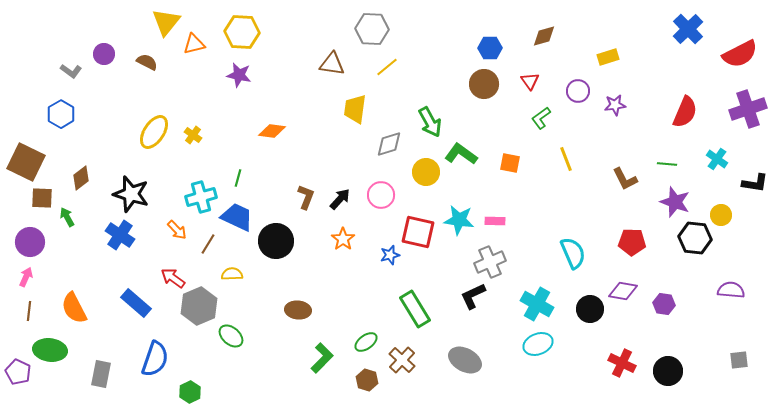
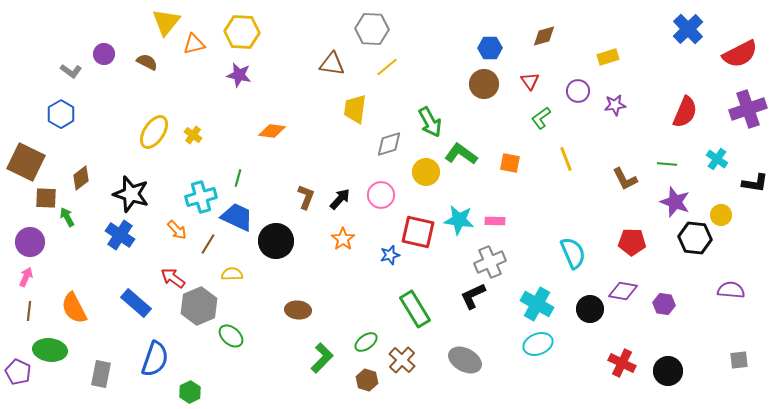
brown square at (42, 198): moved 4 px right
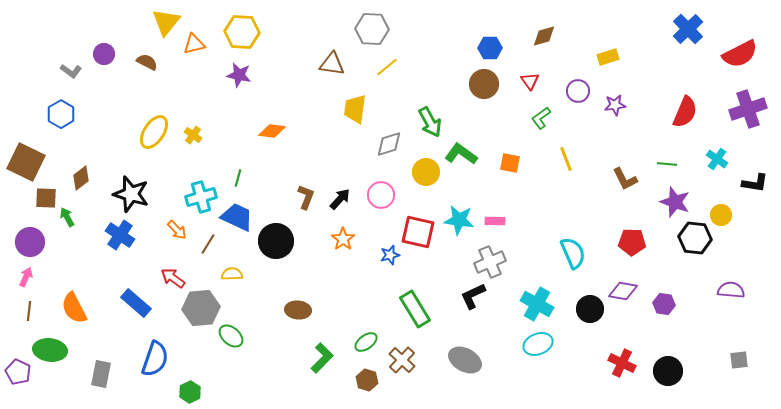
gray hexagon at (199, 306): moved 2 px right, 2 px down; rotated 18 degrees clockwise
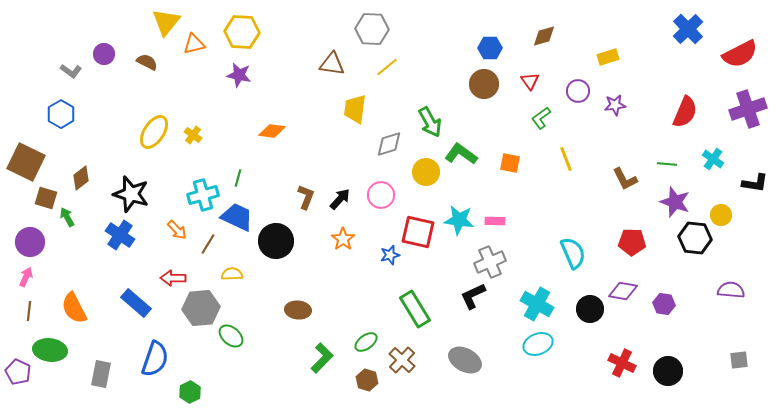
cyan cross at (717, 159): moved 4 px left
cyan cross at (201, 197): moved 2 px right, 2 px up
brown square at (46, 198): rotated 15 degrees clockwise
red arrow at (173, 278): rotated 35 degrees counterclockwise
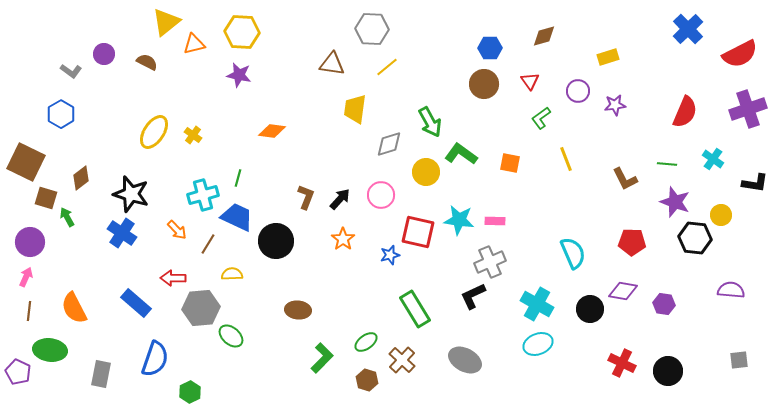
yellow triangle at (166, 22): rotated 12 degrees clockwise
blue cross at (120, 235): moved 2 px right, 2 px up
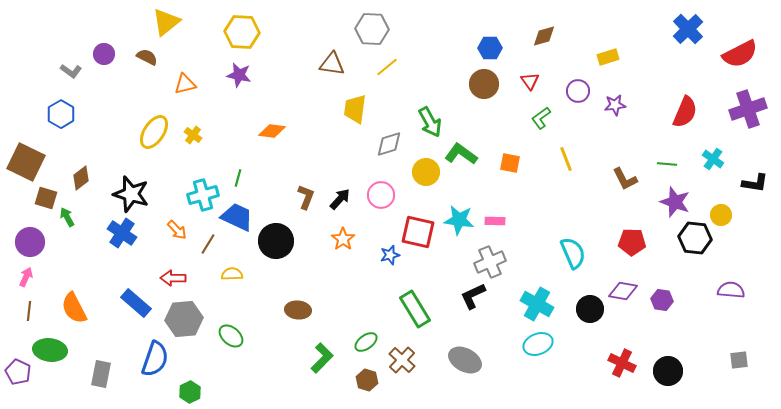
orange triangle at (194, 44): moved 9 px left, 40 px down
brown semicircle at (147, 62): moved 5 px up
purple hexagon at (664, 304): moved 2 px left, 4 px up
gray hexagon at (201, 308): moved 17 px left, 11 px down
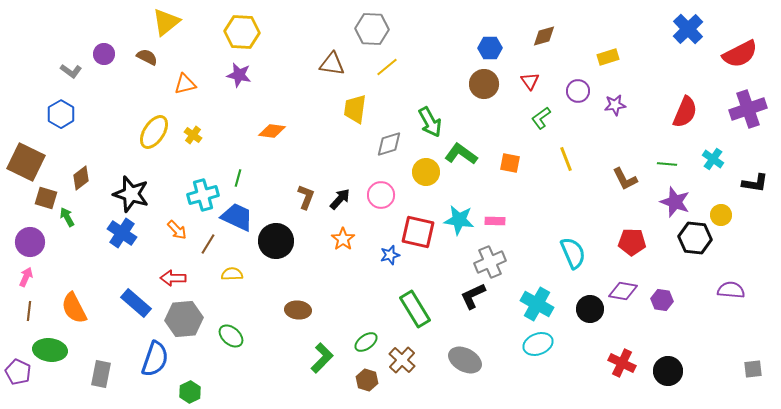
gray square at (739, 360): moved 14 px right, 9 px down
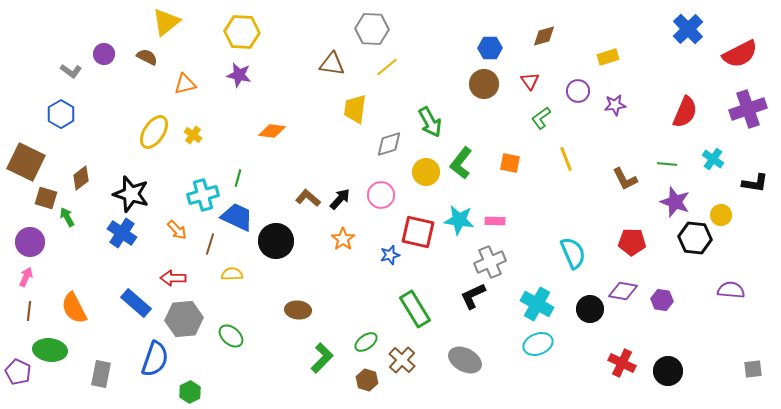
green L-shape at (461, 154): moved 9 px down; rotated 88 degrees counterclockwise
brown L-shape at (306, 197): moved 2 px right, 1 px down; rotated 70 degrees counterclockwise
brown line at (208, 244): moved 2 px right; rotated 15 degrees counterclockwise
